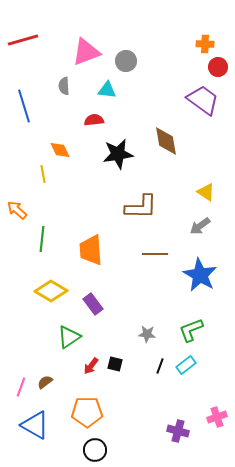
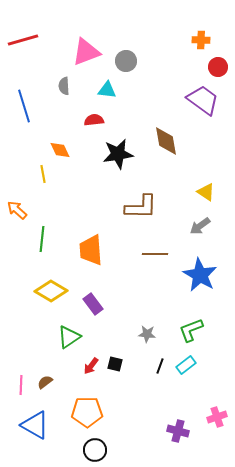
orange cross: moved 4 px left, 4 px up
pink line: moved 2 px up; rotated 18 degrees counterclockwise
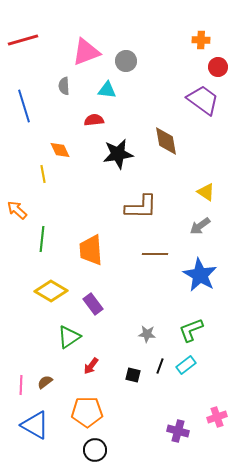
black square: moved 18 px right, 11 px down
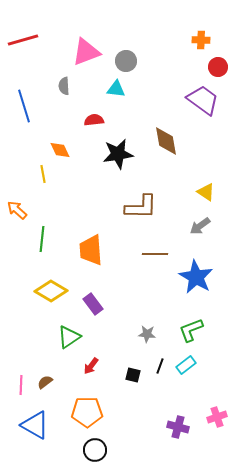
cyan triangle: moved 9 px right, 1 px up
blue star: moved 4 px left, 2 px down
purple cross: moved 4 px up
